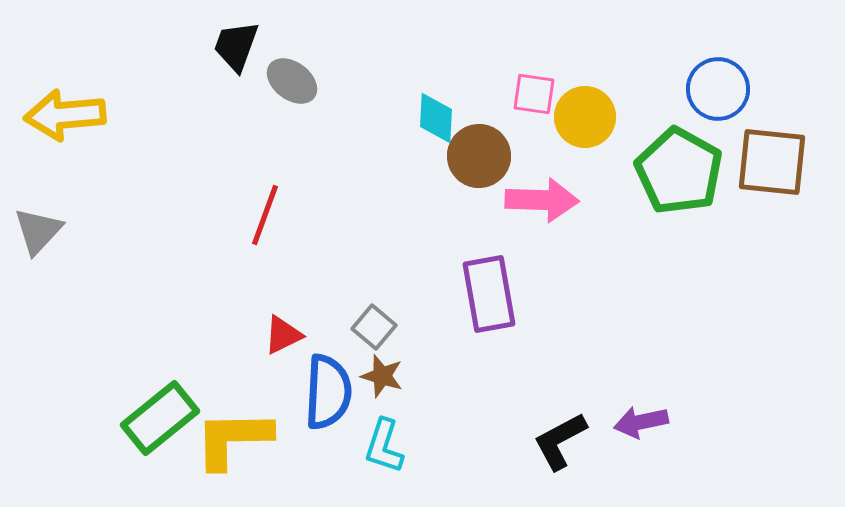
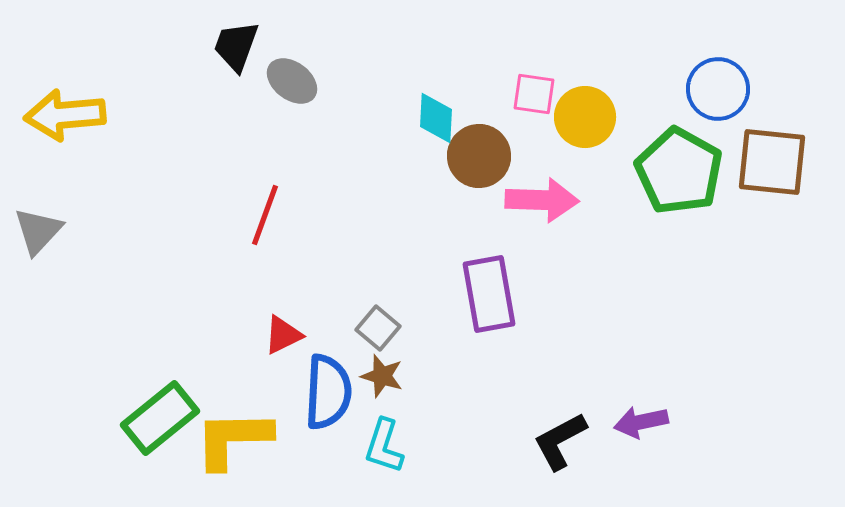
gray square: moved 4 px right, 1 px down
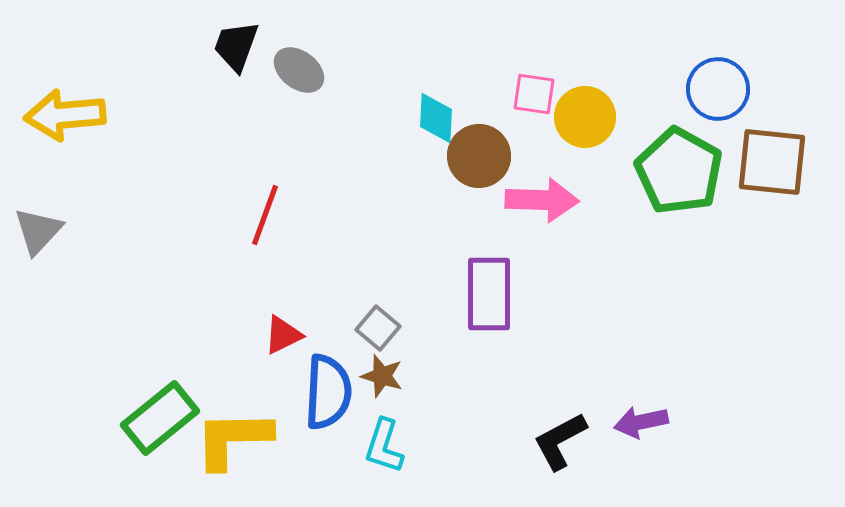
gray ellipse: moved 7 px right, 11 px up
purple rectangle: rotated 10 degrees clockwise
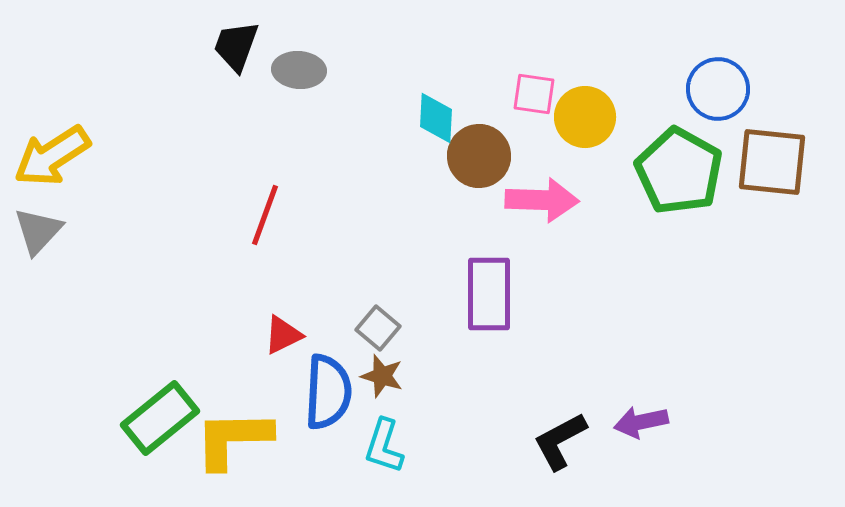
gray ellipse: rotated 33 degrees counterclockwise
yellow arrow: moved 13 px left, 41 px down; rotated 28 degrees counterclockwise
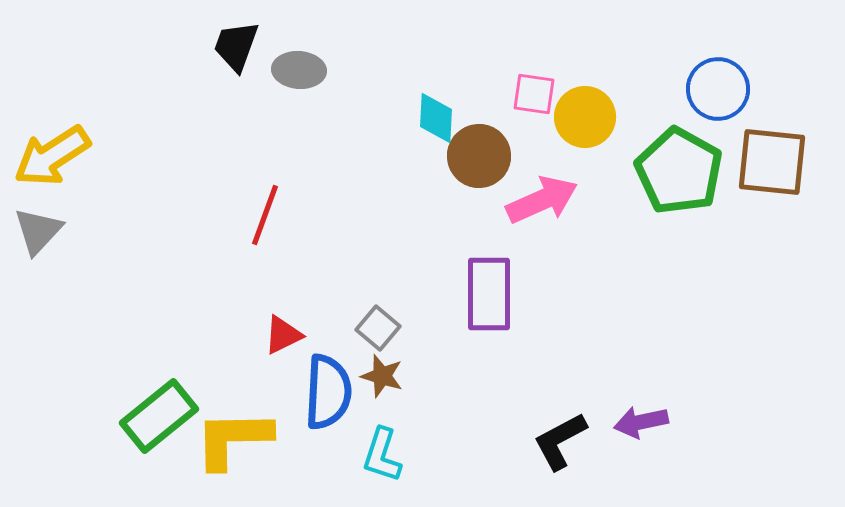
pink arrow: rotated 26 degrees counterclockwise
green rectangle: moved 1 px left, 2 px up
cyan L-shape: moved 2 px left, 9 px down
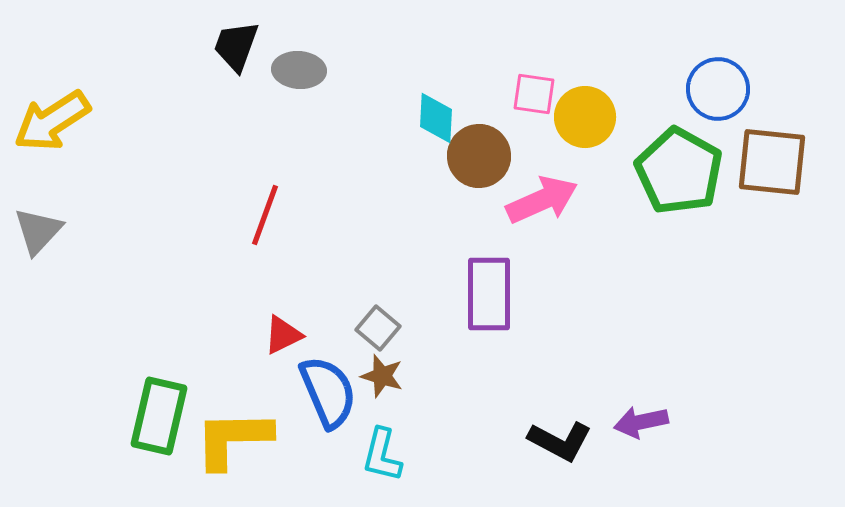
yellow arrow: moved 35 px up
blue semicircle: rotated 26 degrees counterclockwise
green rectangle: rotated 38 degrees counterclockwise
black L-shape: rotated 124 degrees counterclockwise
cyan L-shape: rotated 4 degrees counterclockwise
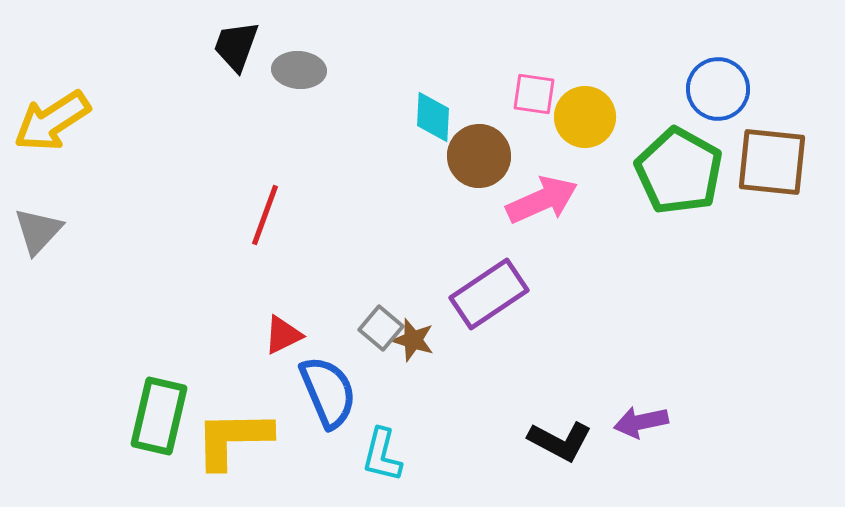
cyan diamond: moved 3 px left, 1 px up
purple rectangle: rotated 56 degrees clockwise
gray square: moved 3 px right
brown star: moved 31 px right, 36 px up
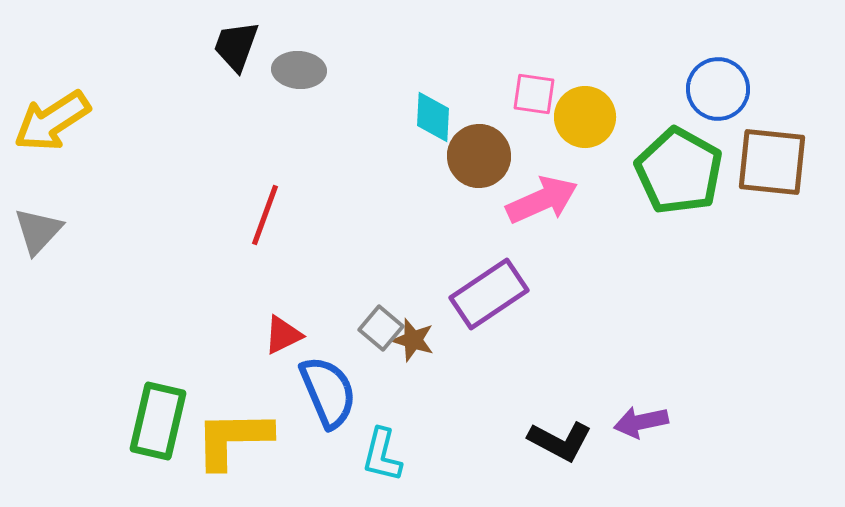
green rectangle: moved 1 px left, 5 px down
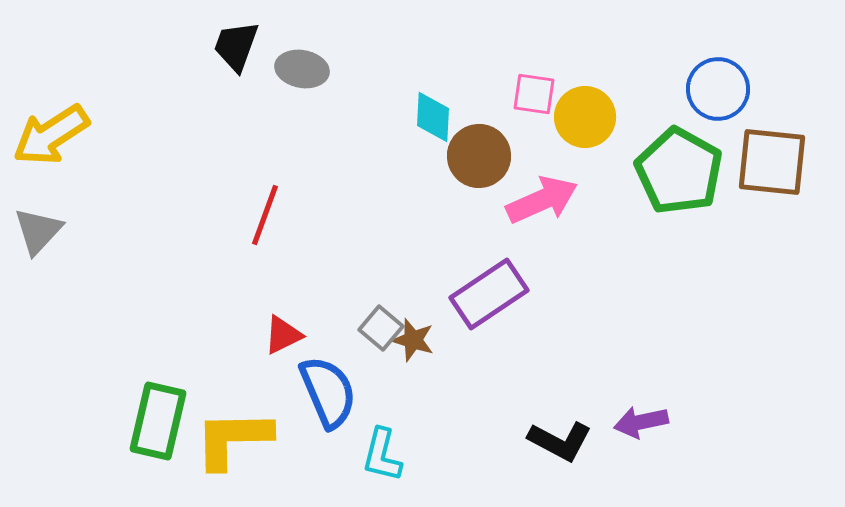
gray ellipse: moved 3 px right, 1 px up; rotated 6 degrees clockwise
yellow arrow: moved 1 px left, 14 px down
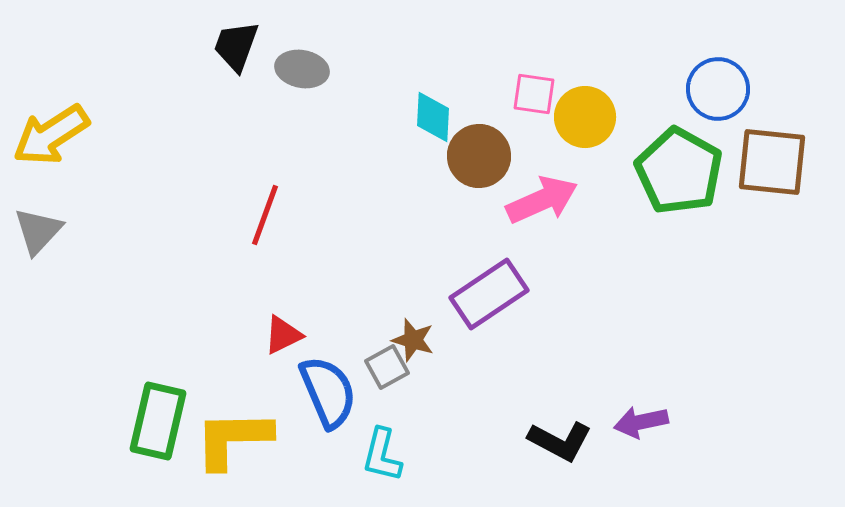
gray square: moved 6 px right, 39 px down; rotated 21 degrees clockwise
